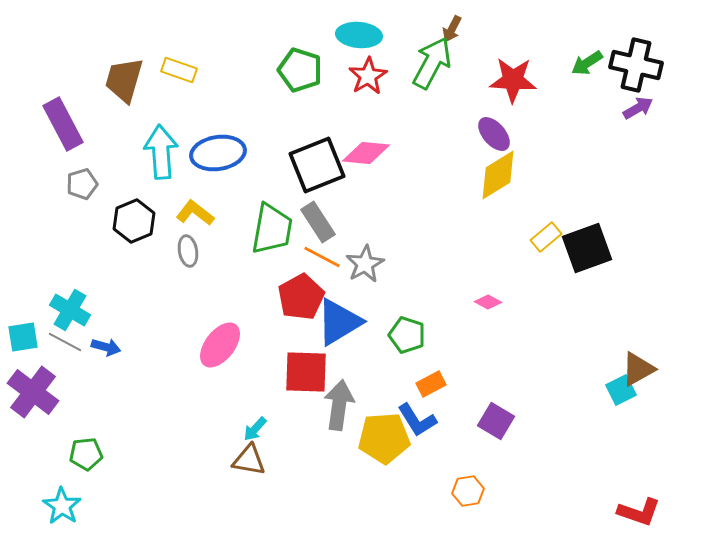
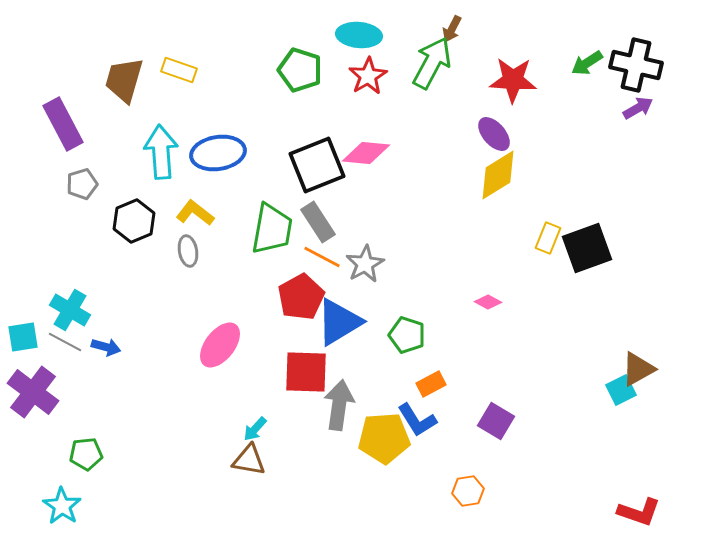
yellow rectangle at (546, 237): moved 2 px right, 1 px down; rotated 28 degrees counterclockwise
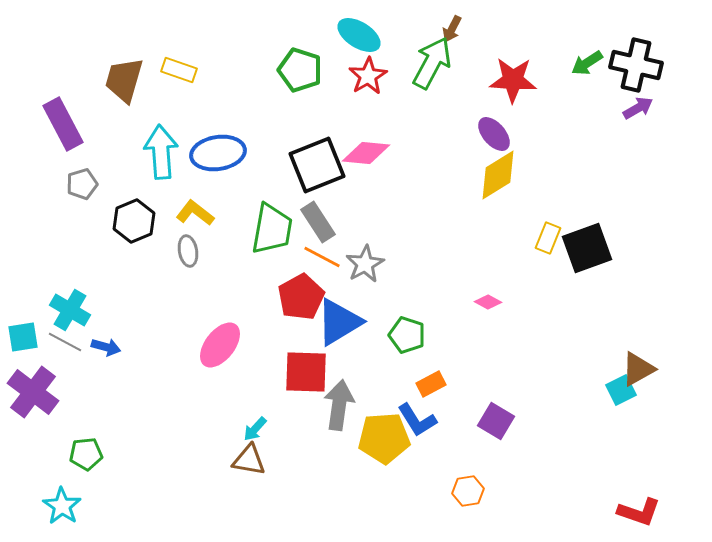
cyan ellipse at (359, 35): rotated 27 degrees clockwise
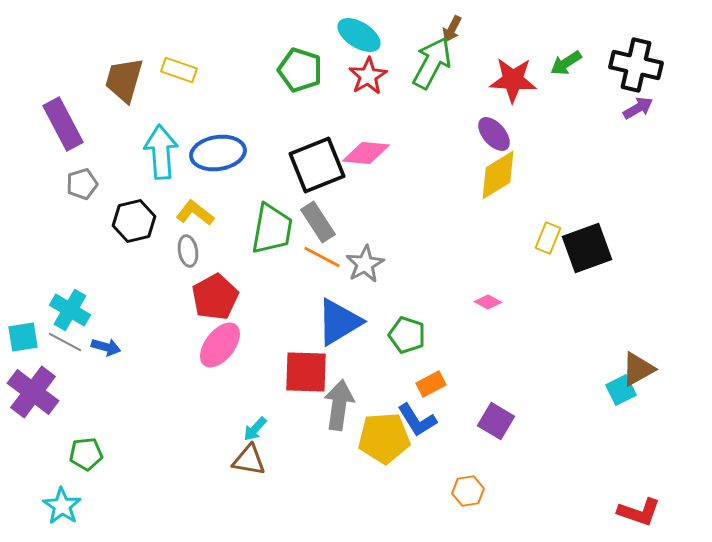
green arrow at (587, 63): moved 21 px left
black hexagon at (134, 221): rotated 9 degrees clockwise
red pentagon at (301, 297): moved 86 px left
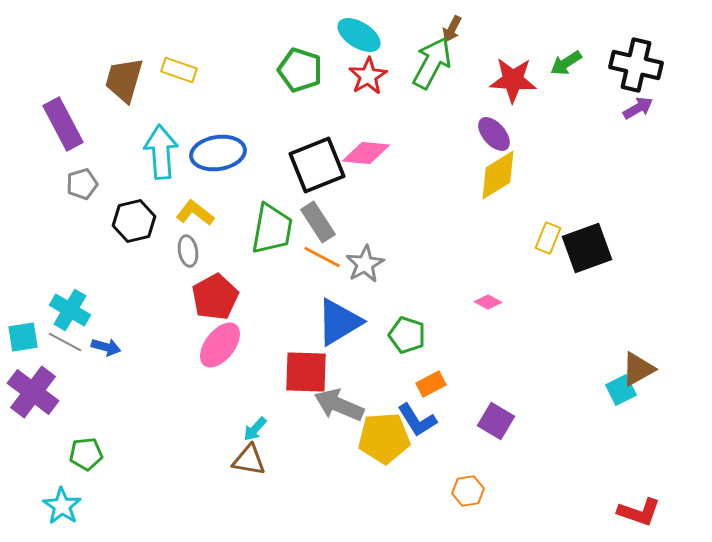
gray arrow at (339, 405): rotated 75 degrees counterclockwise
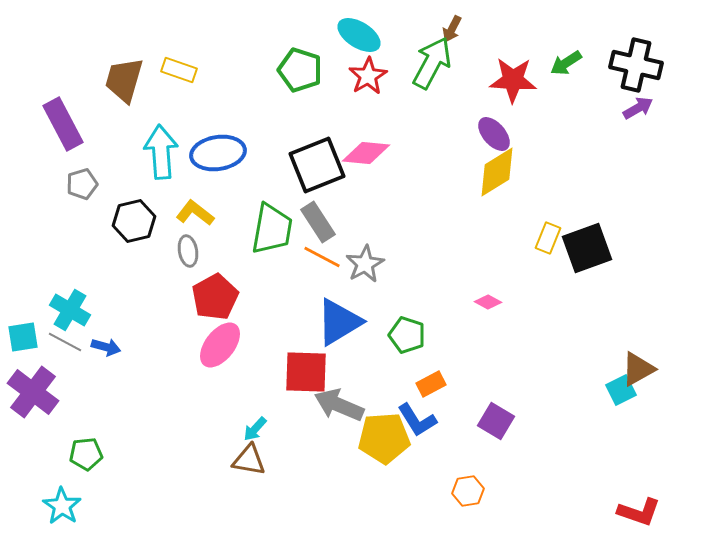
yellow diamond at (498, 175): moved 1 px left, 3 px up
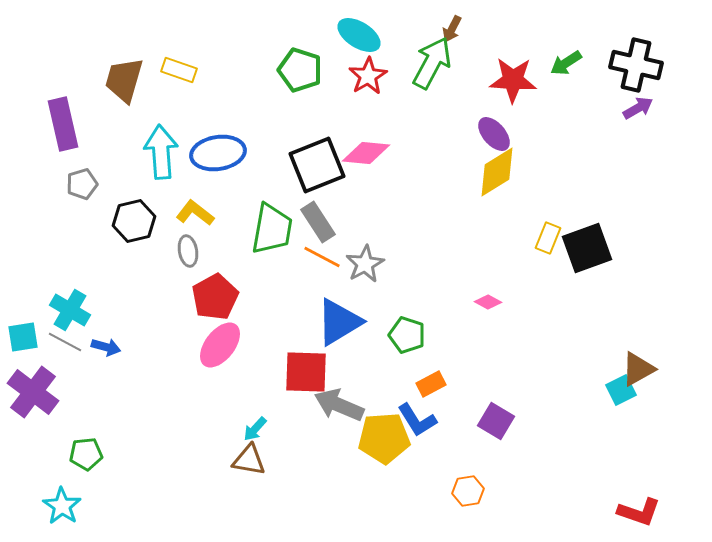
purple rectangle at (63, 124): rotated 15 degrees clockwise
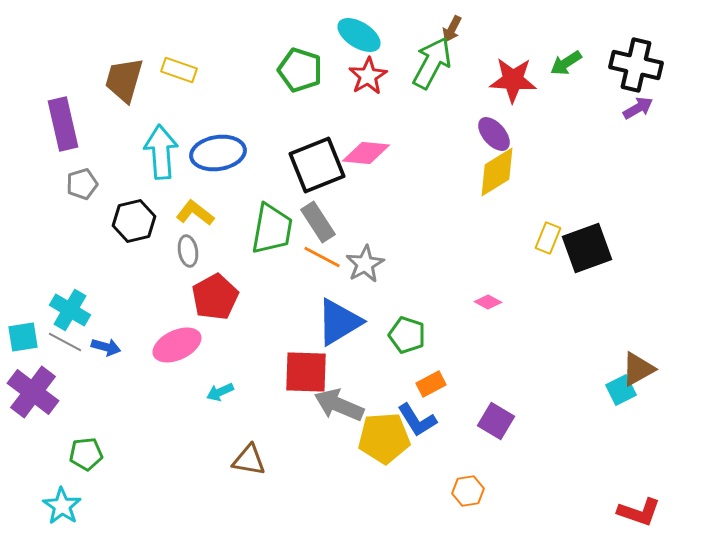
pink ellipse at (220, 345): moved 43 px left; rotated 27 degrees clockwise
cyan arrow at (255, 429): moved 35 px left, 37 px up; rotated 24 degrees clockwise
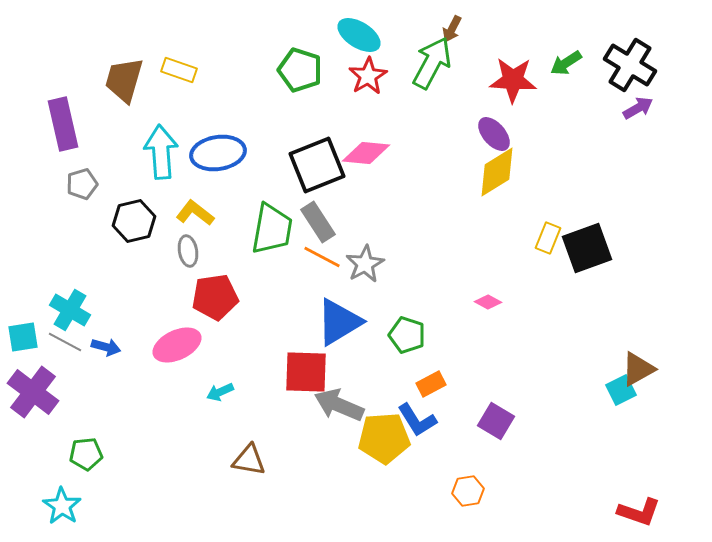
black cross at (636, 65): moved 6 px left; rotated 18 degrees clockwise
red pentagon at (215, 297): rotated 21 degrees clockwise
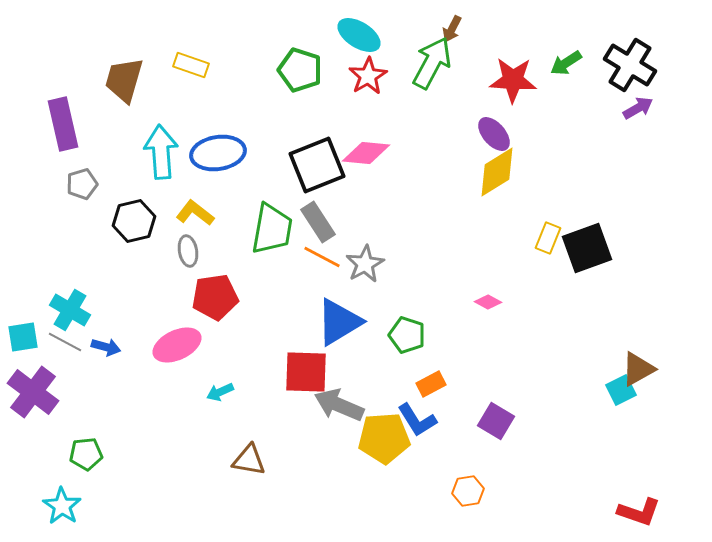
yellow rectangle at (179, 70): moved 12 px right, 5 px up
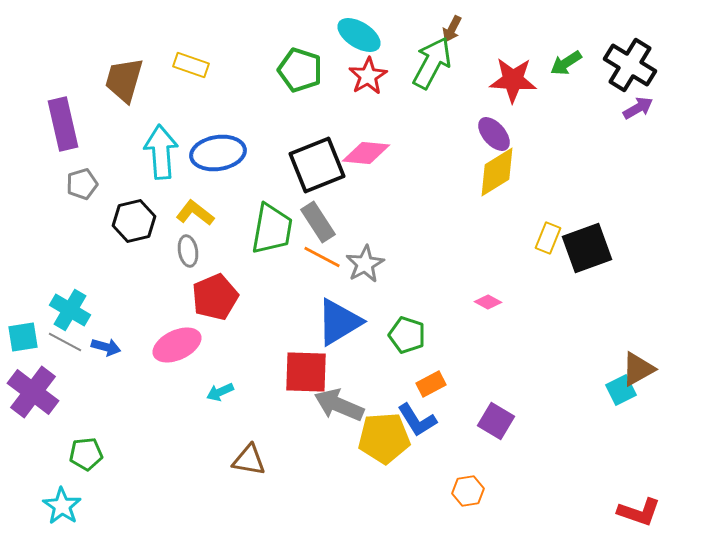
red pentagon at (215, 297): rotated 15 degrees counterclockwise
